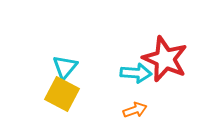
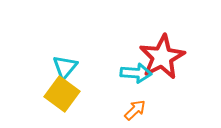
red star: moved 3 px left, 2 px up; rotated 21 degrees clockwise
yellow square: rotated 8 degrees clockwise
orange arrow: rotated 25 degrees counterclockwise
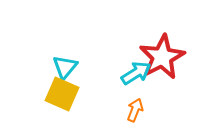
cyan arrow: rotated 36 degrees counterclockwise
yellow square: rotated 12 degrees counterclockwise
orange arrow: rotated 25 degrees counterclockwise
